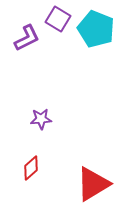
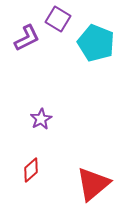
cyan pentagon: moved 14 px down
purple star: rotated 25 degrees counterclockwise
red diamond: moved 2 px down
red triangle: rotated 9 degrees counterclockwise
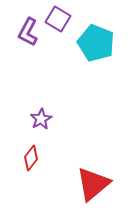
purple L-shape: moved 1 px right, 6 px up; rotated 144 degrees clockwise
red diamond: moved 12 px up; rotated 10 degrees counterclockwise
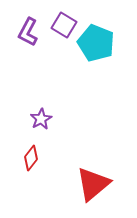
purple square: moved 6 px right, 6 px down
